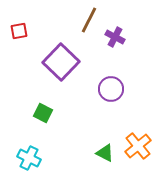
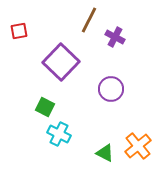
green square: moved 2 px right, 6 px up
cyan cross: moved 30 px right, 24 px up
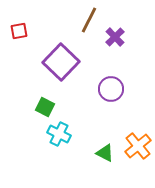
purple cross: rotated 18 degrees clockwise
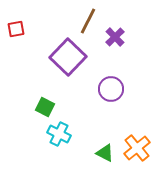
brown line: moved 1 px left, 1 px down
red square: moved 3 px left, 2 px up
purple square: moved 7 px right, 5 px up
orange cross: moved 1 px left, 2 px down
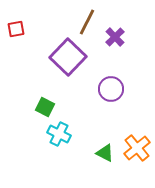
brown line: moved 1 px left, 1 px down
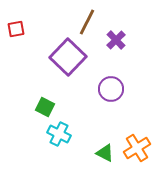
purple cross: moved 1 px right, 3 px down
orange cross: rotated 8 degrees clockwise
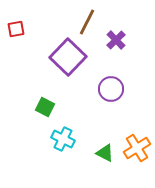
cyan cross: moved 4 px right, 5 px down
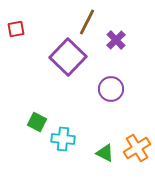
green square: moved 8 px left, 15 px down
cyan cross: rotated 20 degrees counterclockwise
